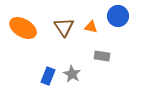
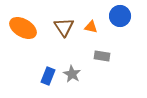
blue circle: moved 2 px right
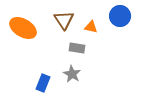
brown triangle: moved 7 px up
gray rectangle: moved 25 px left, 8 px up
blue rectangle: moved 5 px left, 7 px down
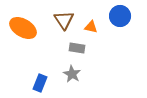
blue rectangle: moved 3 px left
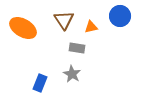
orange triangle: rotated 24 degrees counterclockwise
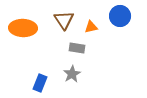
orange ellipse: rotated 28 degrees counterclockwise
gray star: rotated 12 degrees clockwise
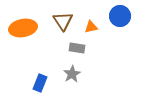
brown triangle: moved 1 px left, 1 px down
orange ellipse: rotated 12 degrees counterclockwise
